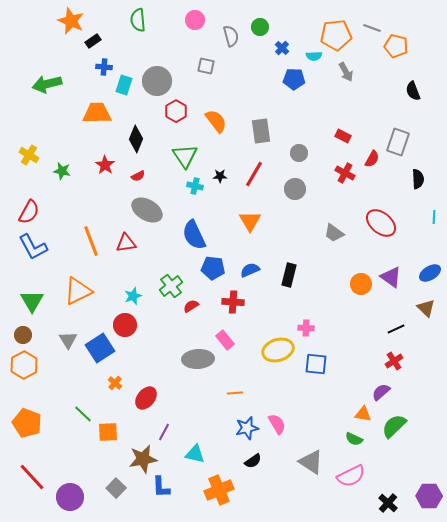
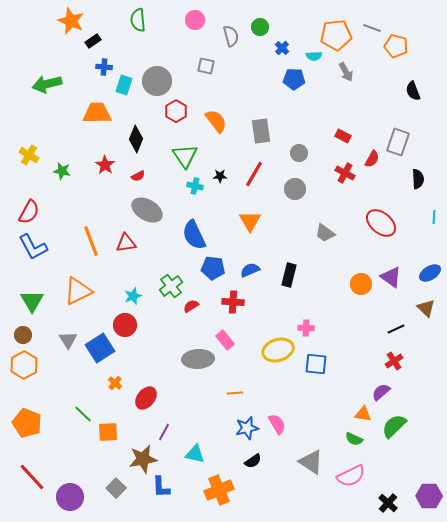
gray trapezoid at (334, 233): moved 9 px left
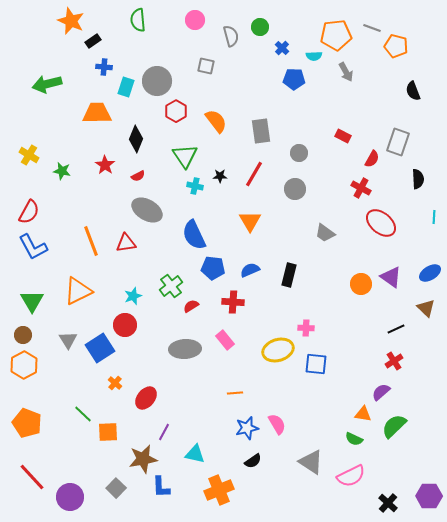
cyan rectangle at (124, 85): moved 2 px right, 2 px down
red cross at (345, 173): moved 16 px right, 15 px down
gray ellipse at (198, 359): moved 13 px left, 10 px up
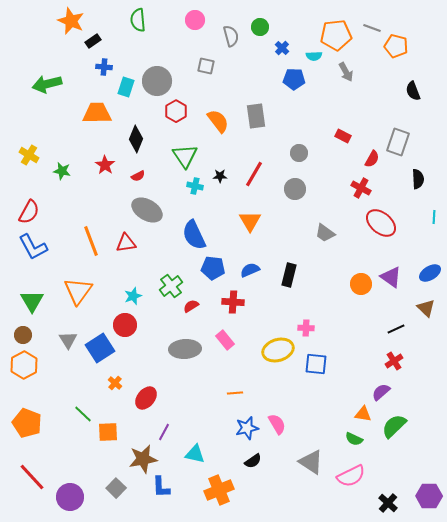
orange semicircle at (216, 121): moved 2 px right
gray rectangle at (261, 131): moved 5 px left, 15 px up
orange triangle at (78, 291): rotated 28 degrees counterclockwise
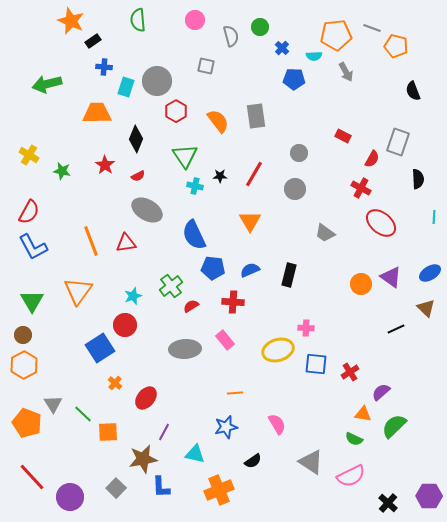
gray triangle at (68, 340): moved 15 px left, 64 px down
red cross at (394, 361): moved 44 px left, 11 px down
blue star at (247, 428): moved 21 px left, 1 px up
